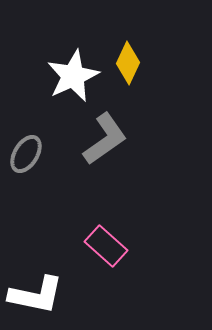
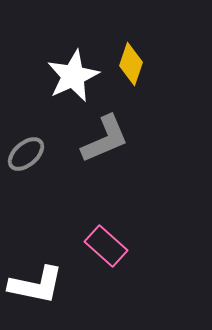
yellow diamond: moved 3 px right, 1 px down; rotated 6 degrees counterclockwise
gray L-shape: rotated 12 degrees clockwise
gray ellipse: rotated 18 degrees clockwise
white L-shape: moved 10 px up
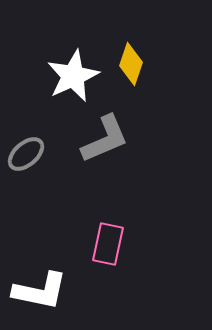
pink rectangle: moved 2 px right, 2 px up; rotated 60 degrees clockwise
white L-shape: moved 4 px right, 6 px down
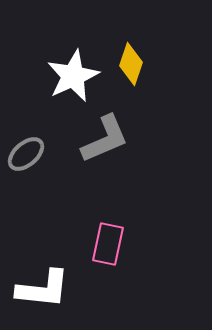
white L-shape: moved 3 px right, 2 px up; rotated 6 degrees counterclockwise
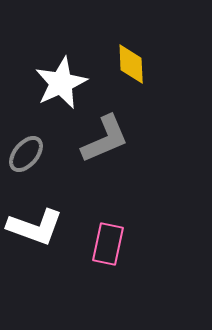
yellow diamond: rotated 21 degrees counterclockwise
white star: moved 12 px left, 7 px down
gray ellipse: rotated 9 degrees counterclockwise
white L-shape: moved 8 px left, 62 px up; rotated 14 degrees clockwise
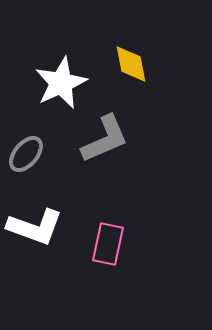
yellow diamond: rotated 9 degrees counterclockwise
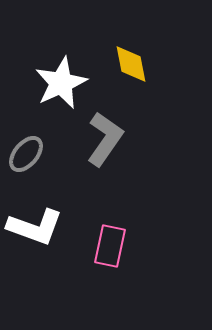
gray L-shape: rotated 32 degrees counterclockwise
pink rectangle: moved 2 px right, 2 px down
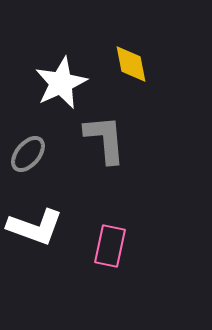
gray L-shape: rotated 40 degrees counterclockwise
gray ellipse: moved 2 px right
